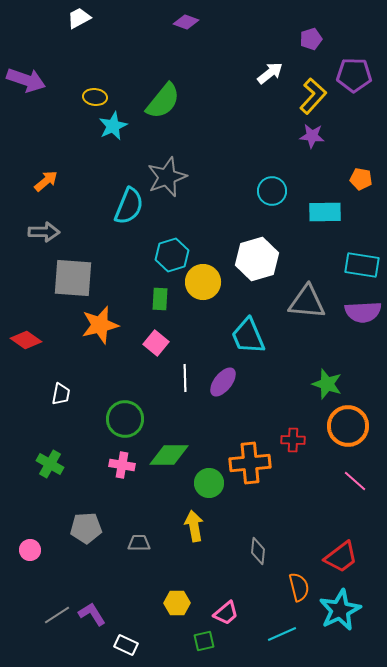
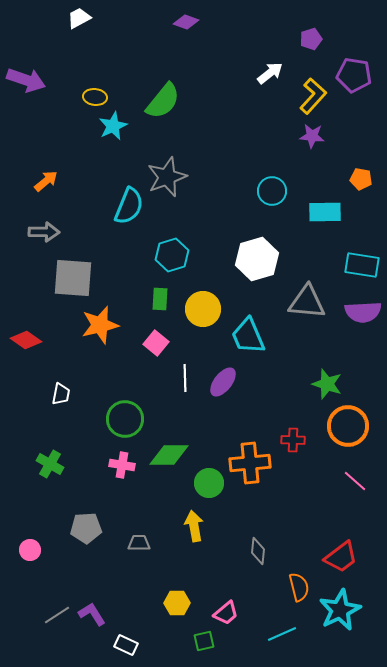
purple pentagon at (354, 75): rotated 8 degrees clockwise
yellow circle at (203, 282): moved 27 px down
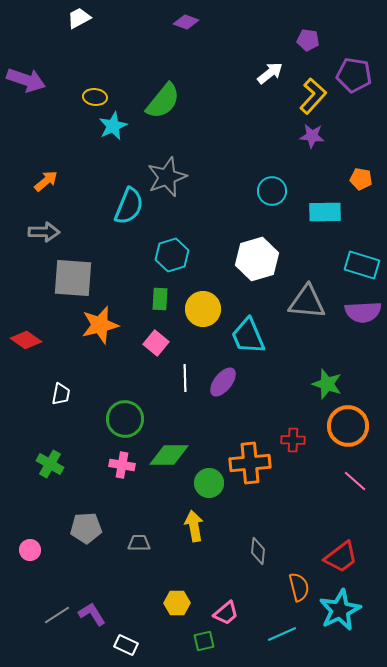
purple pentagon at (311, 39): moved 3 px left, 1 px down; rotated 25 degrees clockwise
cyan rectangle at (362, 265): rotated 8 degrees clockwise
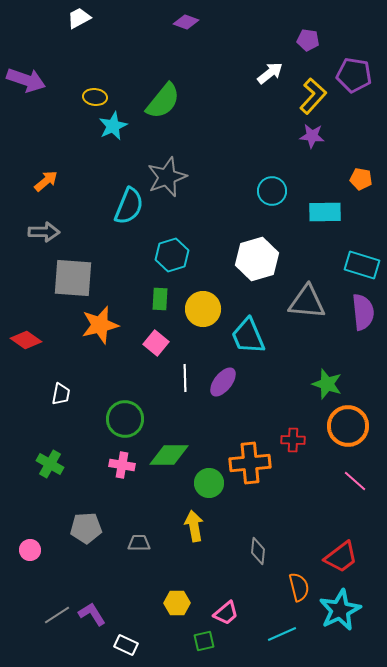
purple semicircle at (363, 312): rotated 93 degrees counterclockwise
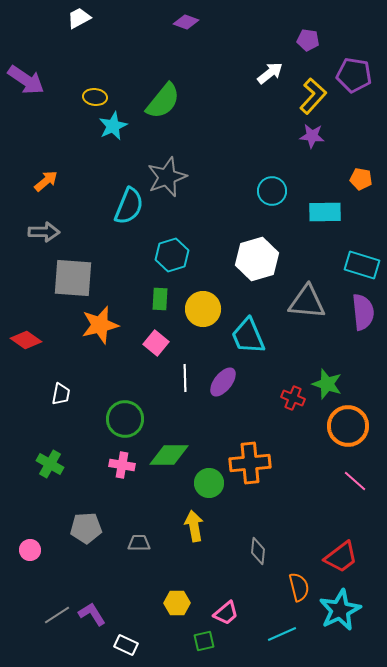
purple arrow at (26, 80): rotated 15 degrees clockwise
red cross at (293, 440): moved 42 px up; rotated 20 degrees clockwise
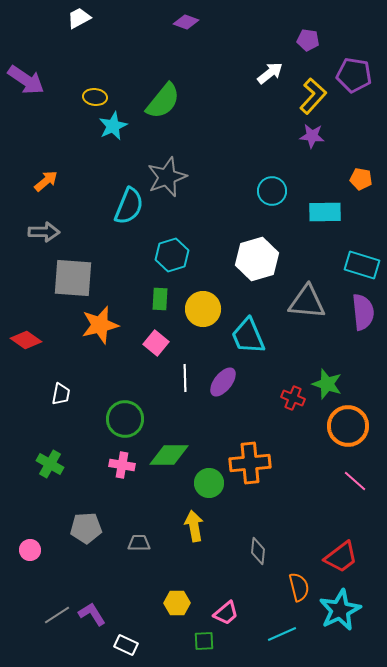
green square at (204, 641): rotated 10 degrees clockwise
